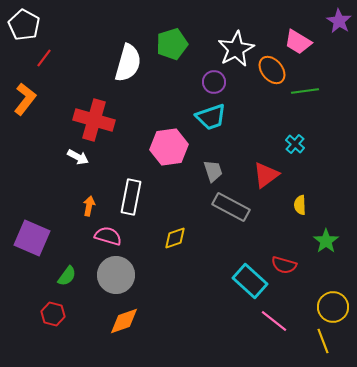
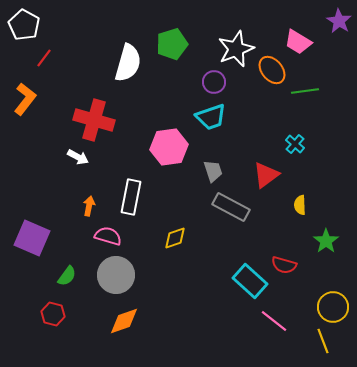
white star: rotated 6 degrees clockwise
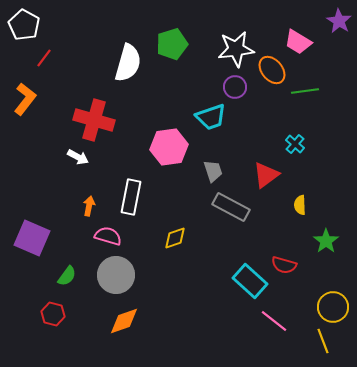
white star: rotated 15 degrees clockwise
purple circle: moved 21 px right, 5 px down
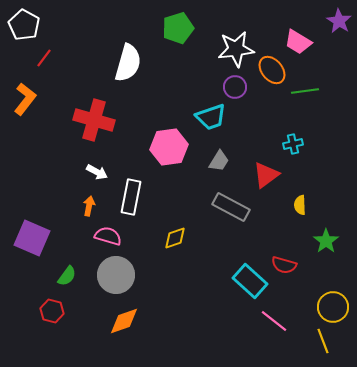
green pentagon: moved 6 px right, 16 px up
cyan cross: moved 2 px left; rotated 36 degrees clockwise
white arrow: moved 19 px right, 15 px down
gray trapezoid: moved 6 px right, 10 px up; rotated 50 degrees clockwise
red hexagon: moved 1 px left, 3 px up
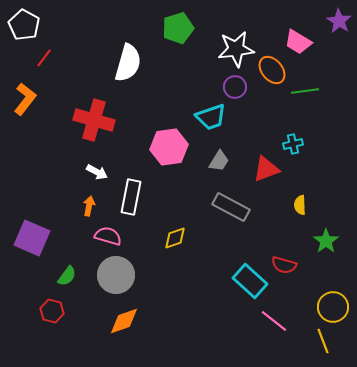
red triangle: moved 6 px up; rotated 16 degrees clockwise
